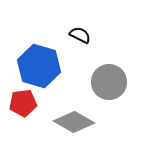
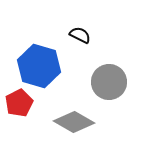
red pentagon: moved 4 px left; rotated 20 degrees counterclockwise
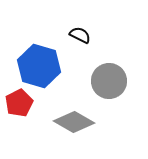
gray circle: moved 1 px up
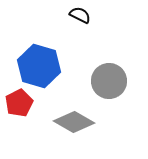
black semicircle: moved 20 px up
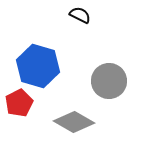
blue hexagon: moved 1 px left
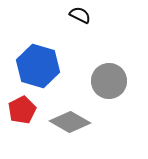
red pentagon: moved 3 px right, 7 px down
gray diamond: moved 4 px left
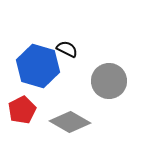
black semicircle: moved 13 px left, 34 px down
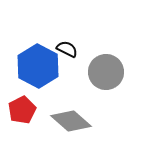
blue hexagon: rotated 12 degrees clockwise
gray circle: moved 3 px left, 9 px up
gray diamond: moved 1 px right, 1 px up; rotated 12 degrees clockwise
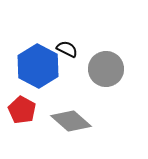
gray circle: moved 3 px up
red pentagon: rotated 16 degrees counterclockwise
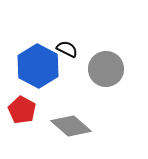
gray diamond: moved 5 px down
